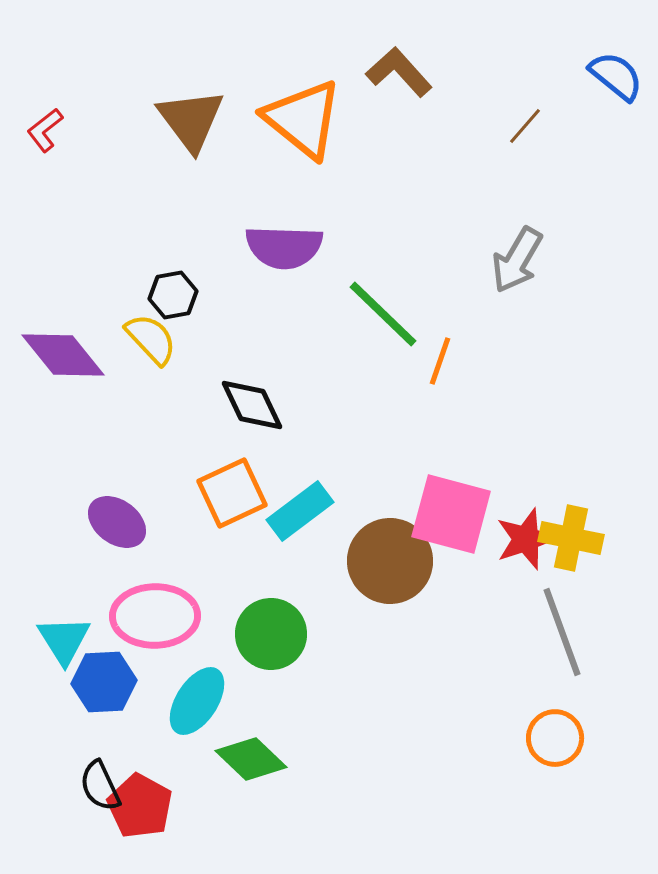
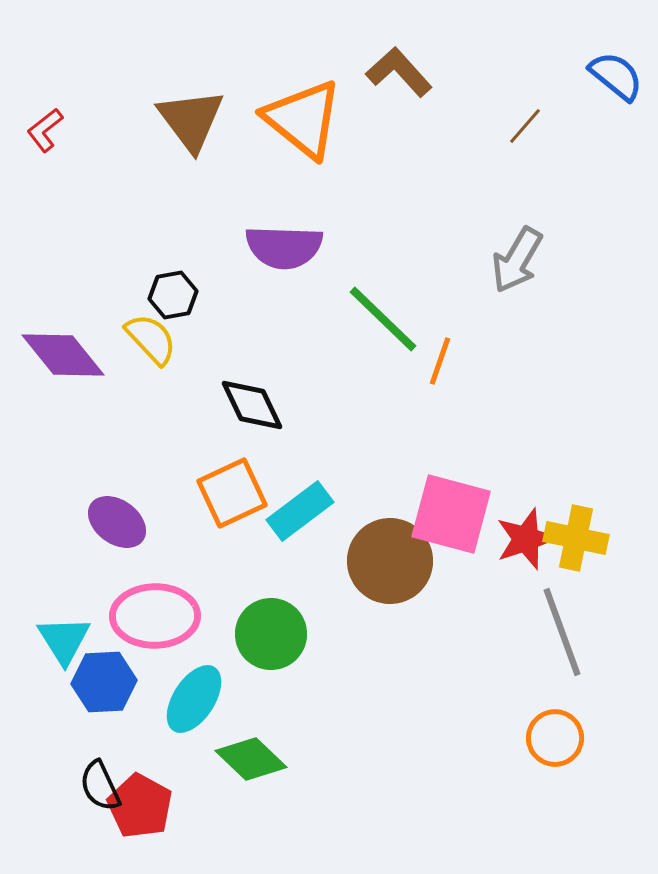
green line: moved 5 px down
yellow cross: moved 5 px right
cyan ellipse: moved 3 px left, 2 px up
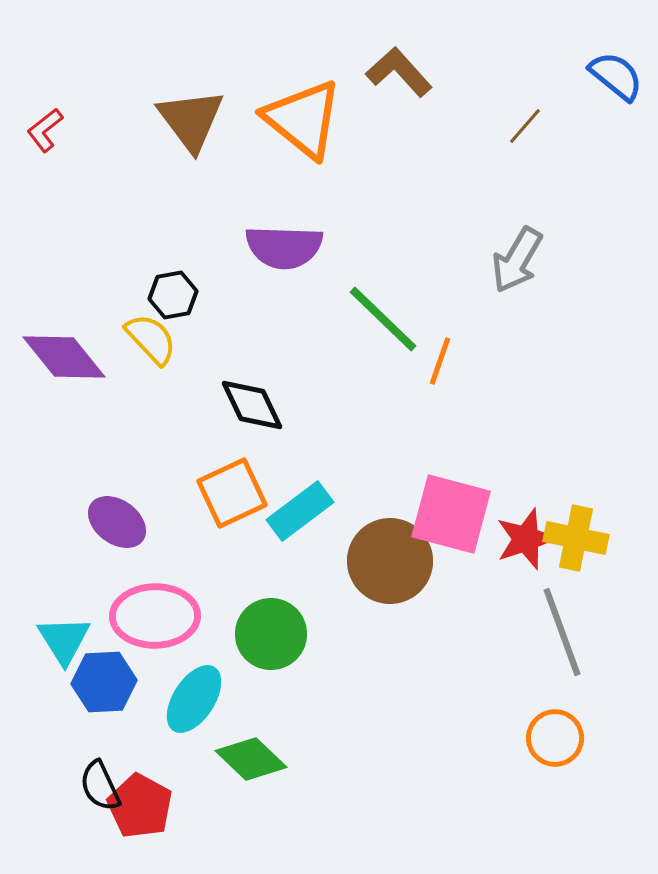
purple diamond: moved 1 px right, 2 px down
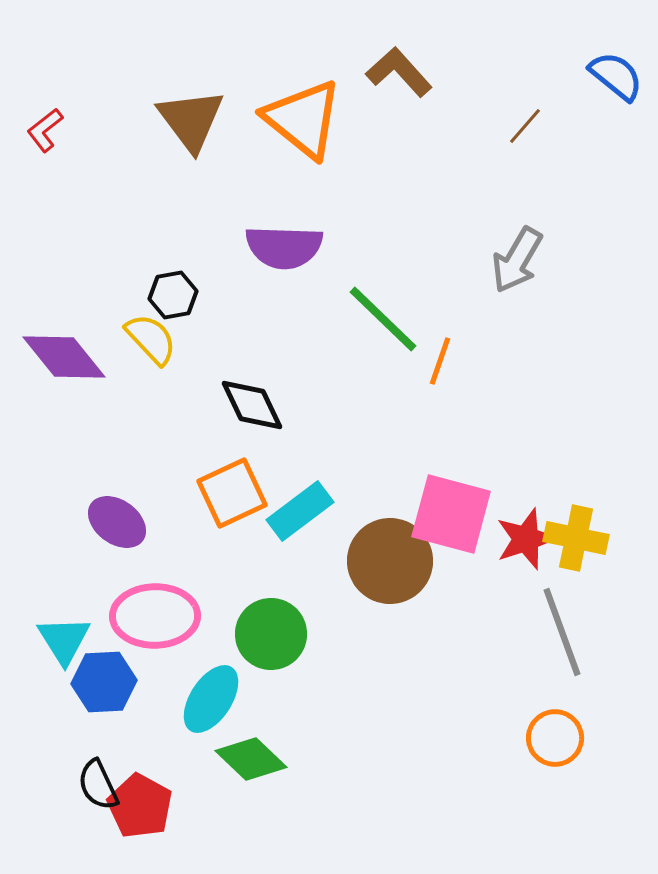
cyan ellipse: moved 17 px right
black semicircle: moved 2 px left, 1 px up
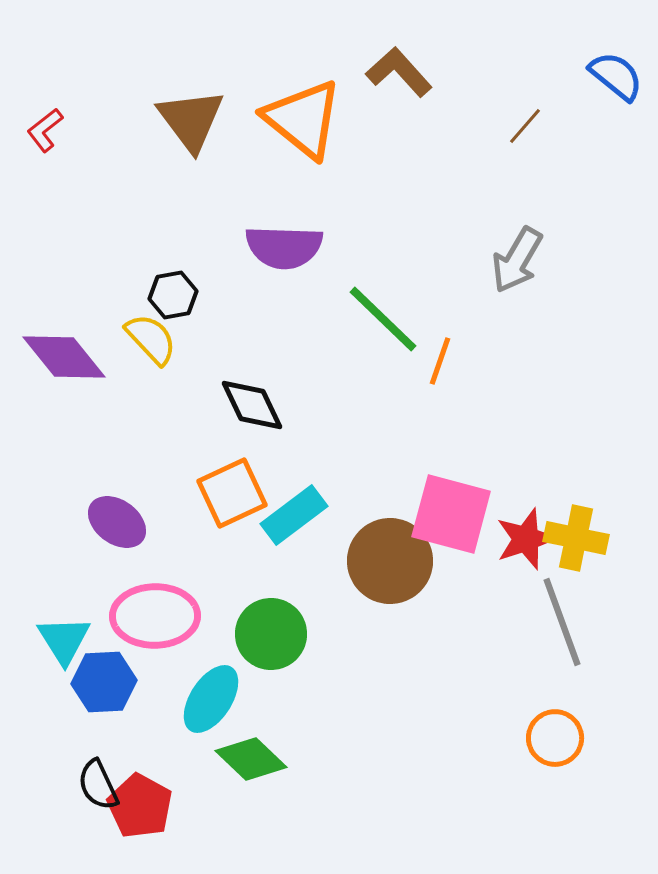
cyan rectangle: moved 6 px left, 4 px down
gray line: moved 10 px up
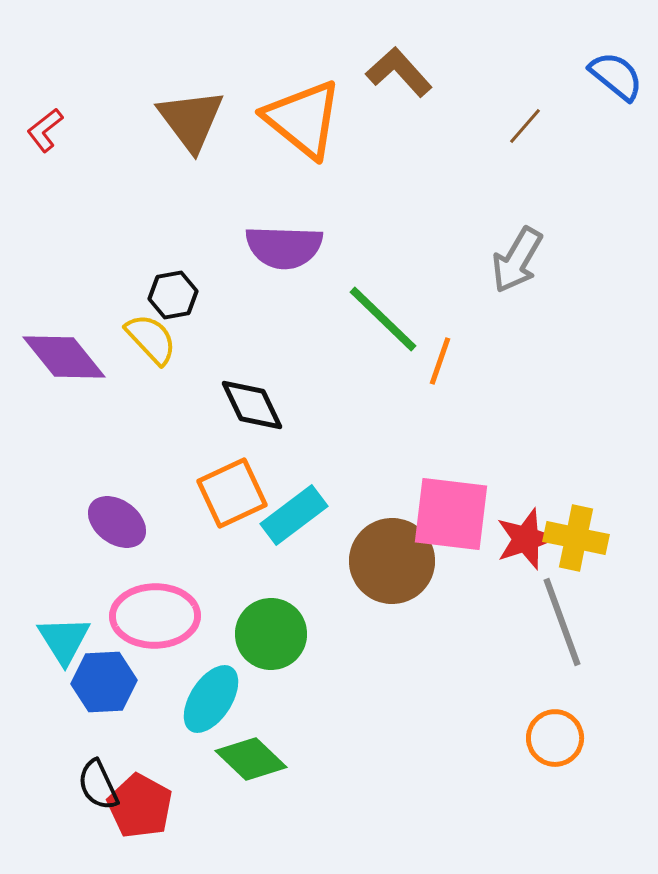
pink square: rotated 8 degrees counterclockwise
brown circle: moved 2 px right
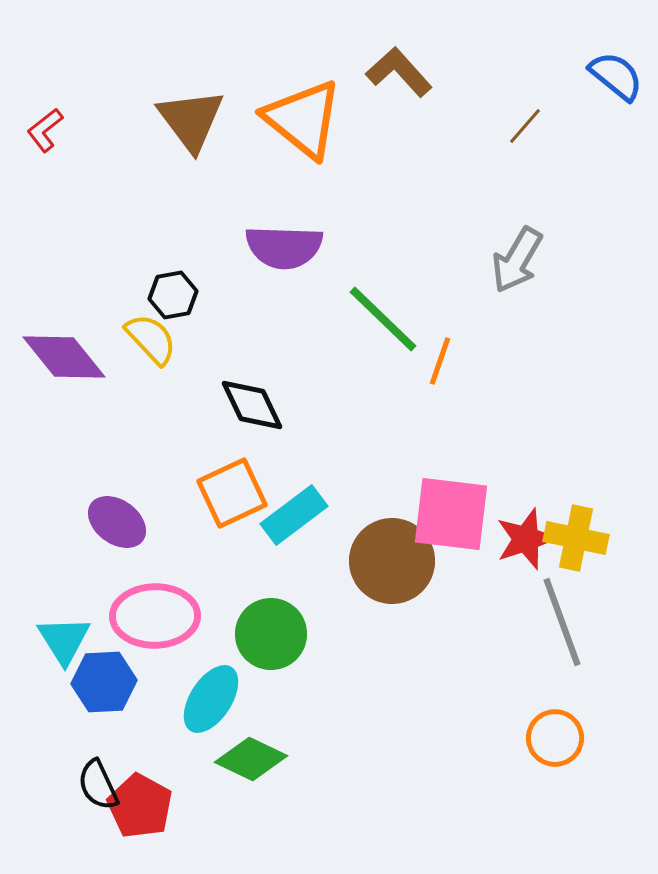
green diamond: rotated 18 degrees counterclockwise
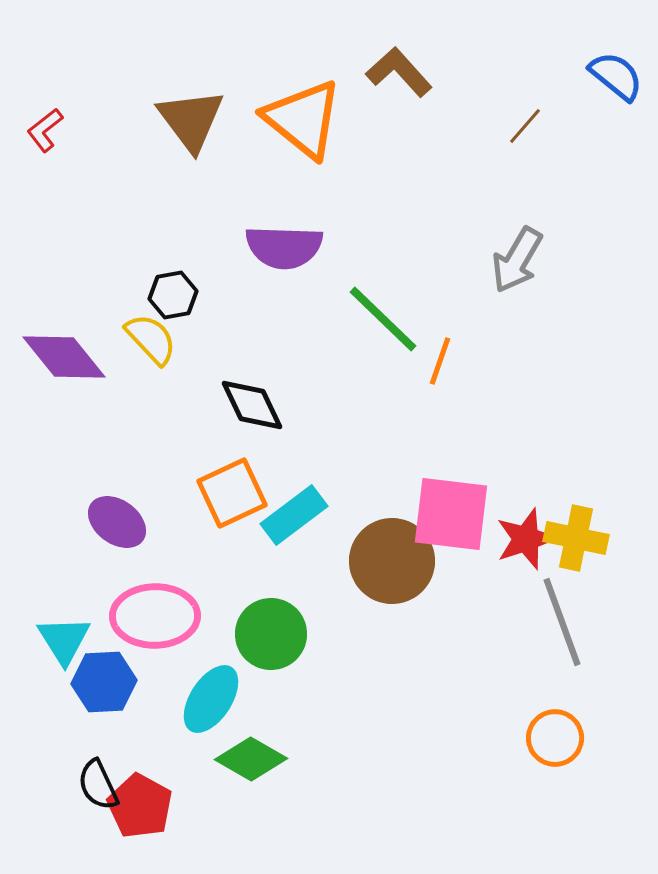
green diamond: rotated 4 degrees clockwise
